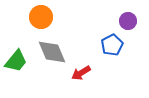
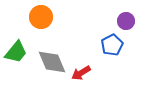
purple circle: moved 2 px left
gray diamond: moved 10 px down
green trapezoid: moved 9 px up
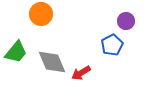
orange circle: moved 3 px up
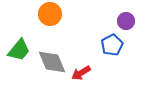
orange circle: moved 9 px right
green trapezoid: moved 3 px right, 2 px up
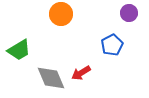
orange circle: moved 11 px right
purple circle: moved 3 px right, 8 px up
green trapezoid: rotated 20 degrees clockwise
gray diamond: moved 1 px left, 16 px down
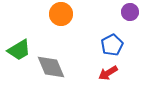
purple circle: moved 1 px right, 1 px up
red arrow: moved 27 px right
gray diamond: moved 11 px up
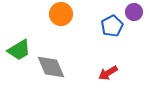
purple circle: moved 4 px right
blue pentagon: moved 19 px up
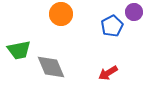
green trapezoid: rotated 20 degrees clockwise
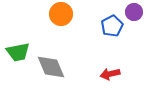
green trapezoid: moved 1 px left, 2 px down
red arrow: moved 2 px right, 1 px down; rotated 18 degrees clockwise
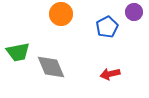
blue pentagon: moved 5 px left, 1 px down
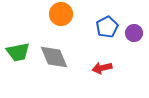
purple circle: moved 21 px down
gray diamond: moved 3 px right, 10 px up
red arrow: moved 8 px left, 6 px up
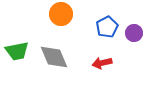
green trapezoid: moved 1 px left, 1 px up
red arrow: moved 5 px up
